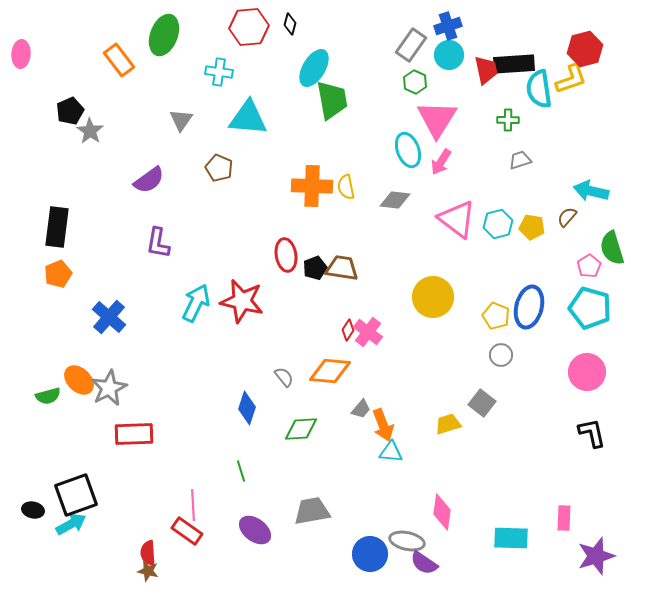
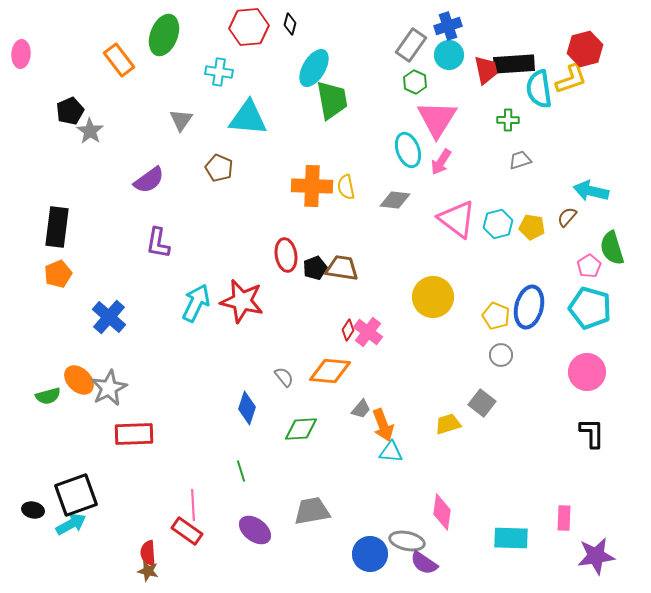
black L-shape at (592, 433): rotated 12 degrees clockwise
purple star at (596, 556): rotated 9 degrees clockwise
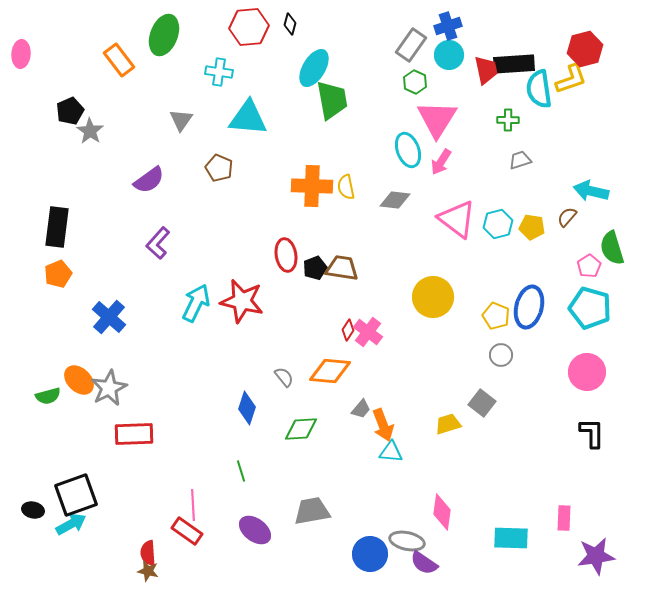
purple L-shape at (158, 243): rotated 32 degrees clockwise
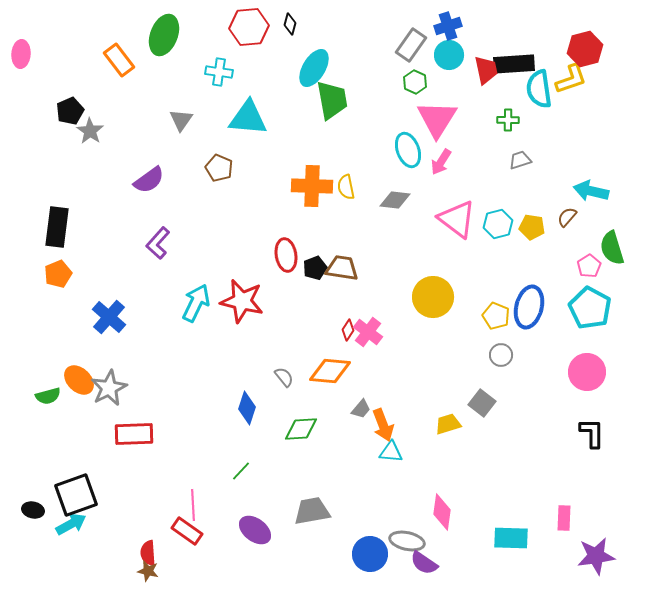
cyan pentagon at (590, 308): rotated 12 degrees clockwise
green line at (241, 471): rotated 60 degrees clockwise
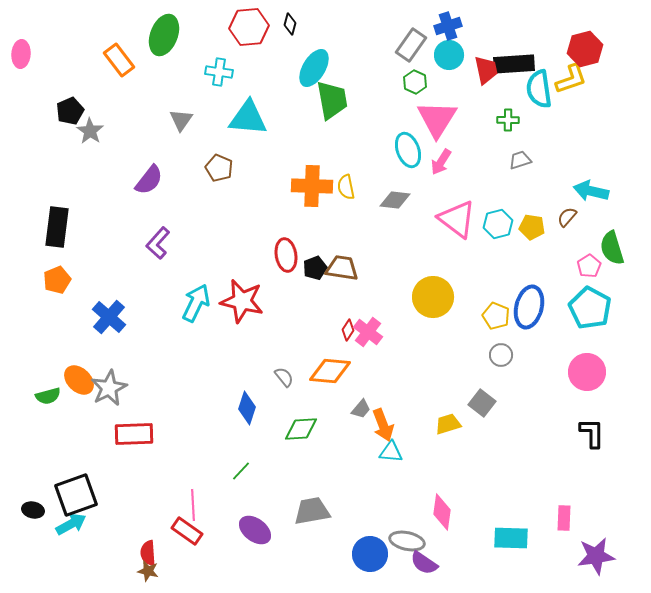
purple semicircle at (149, 180): rotated 16 degrees counterclockwise
orange pentagon at (58, 274): moved 1 px left, 6 px down
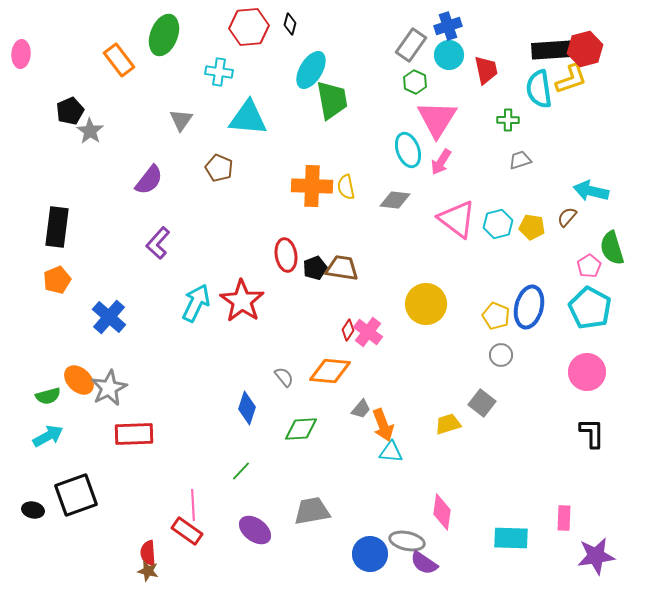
black rectangle at (514, 64): moved 38 px right, 14 px up
cyan ellipse at (314, 68): moved 3 px left, 2 px down
yellow circle at (433, 297): moved 7 px left, 7 px down
red star at (242, 301): rotated 21 degrees clockwise
cyan arrow at (71, 524): moved 23 px left, 88 px up
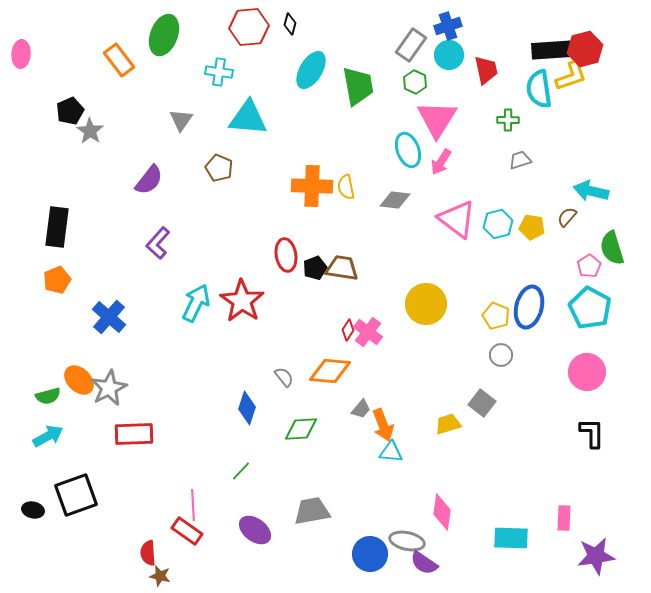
yellow L-shape at (571, 79): moved 3 px up
green trapezoid at (332, 100): moved 26 px right, 14 px up
brown star at (148, 571): moved 12 px right, 5 px down
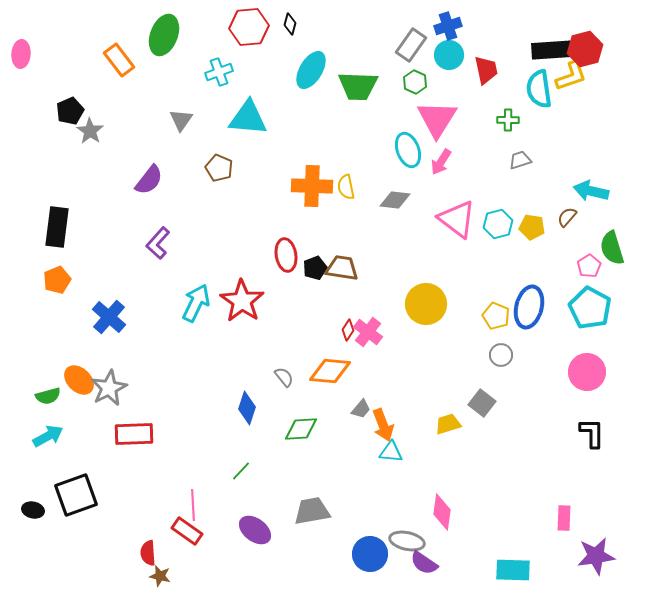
cyan cross at (219, 72): rotated 28 degrees counterclockwise
green trapezoid at (358, 86): rotated 102 degrees clockwise
cyan rectangle at (511, 538): moved 2 px right, 32 px down
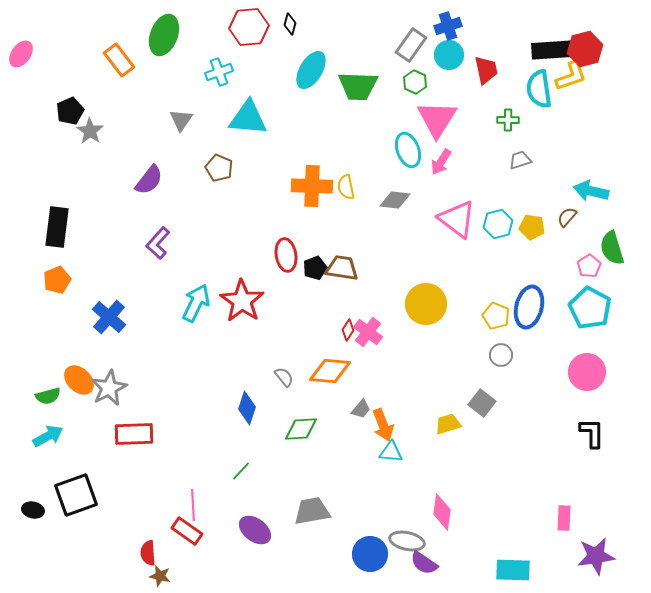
pink ellipse at (21, 54): rotated 32 degrees clockwise
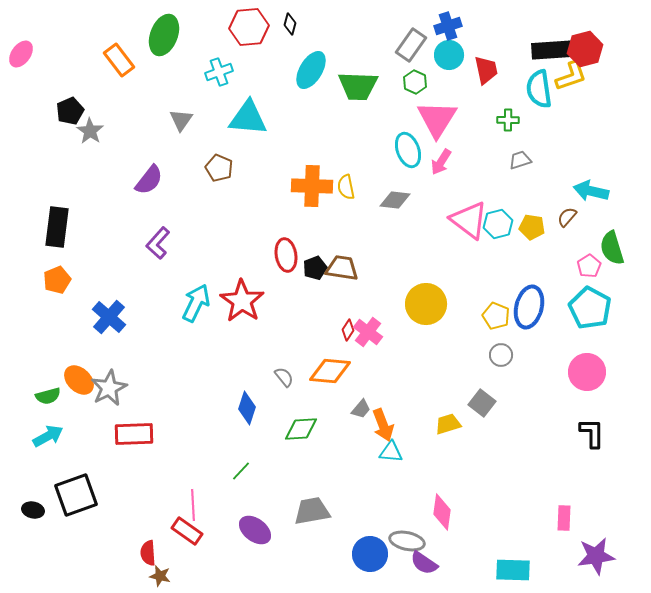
pink triangle at (457, 219): moved 12 px right, 1 px down
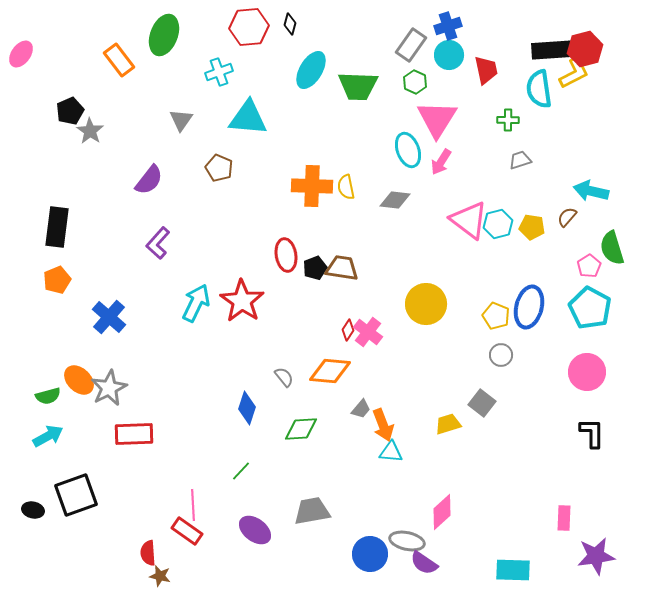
yellow L-shape at (571, 76): moved 3 px right, 3 px up; rotated 8 degrees counterclockwise
pink diamond at (442, 512): rotated 39 degrees clockwise
